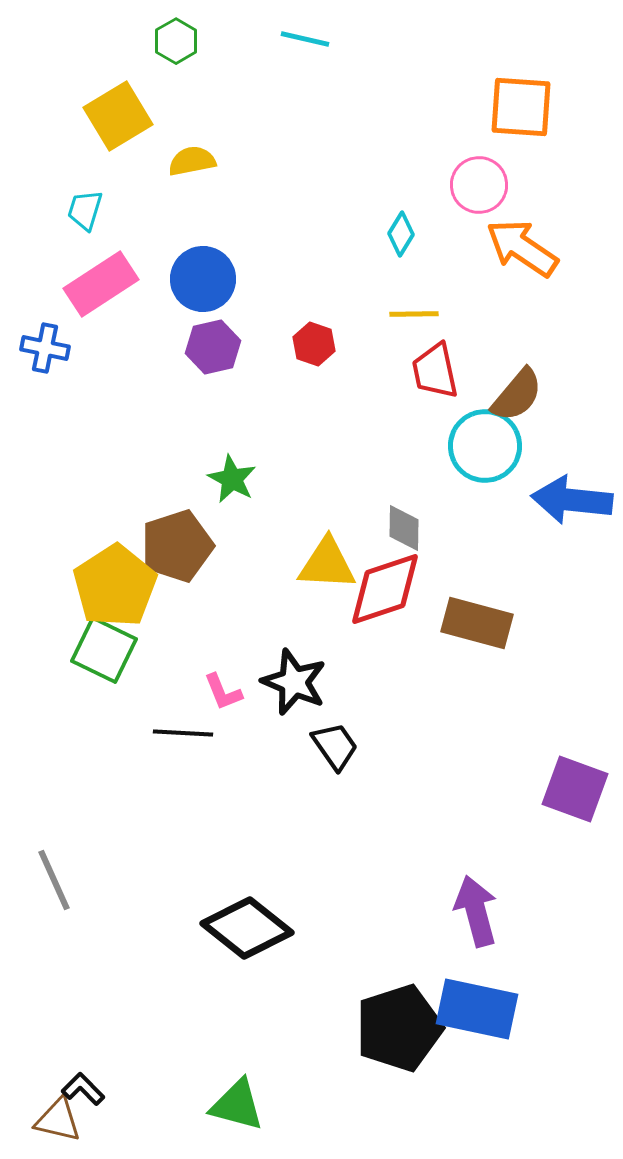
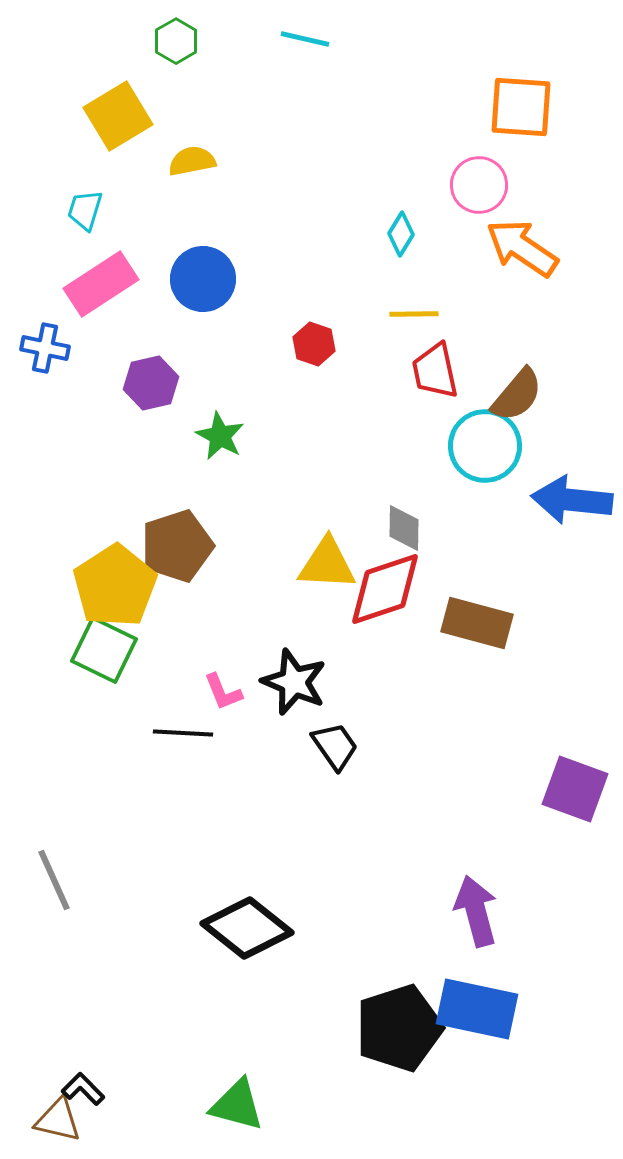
purple hexagon: moved 62 px left, 36 px down
green star: moved 12 px left, 43 px up
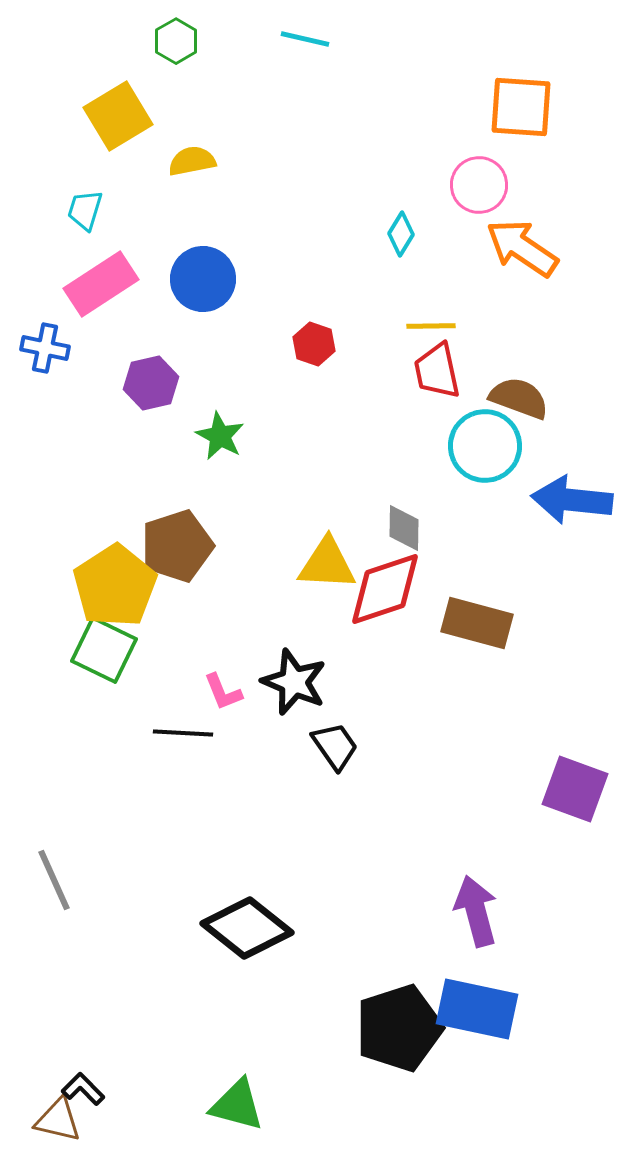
yellow line: moved 17 px right, 12 px down
red trapezoid: moved 2 px right
brown semicircle: moved 2 px right, 3 px down; rotated 110 degrees counterclockwise
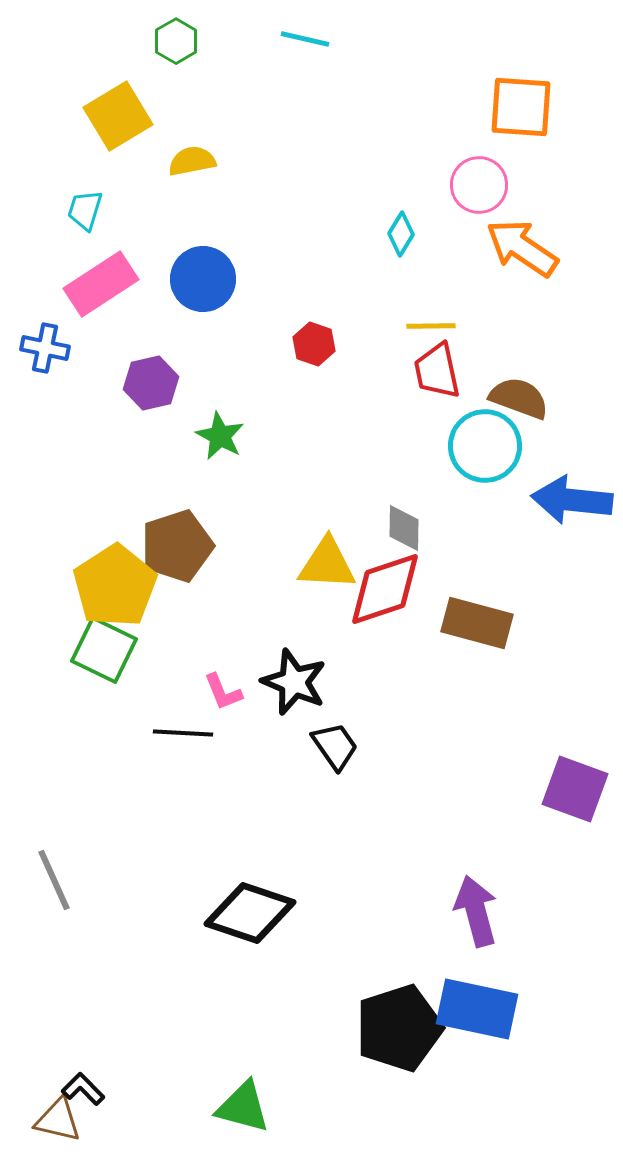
black diamond: moved 3 px right, 15 px up; rotated 20 degrees counterclockwise
green triangle: moved 6 px right, 2 px down
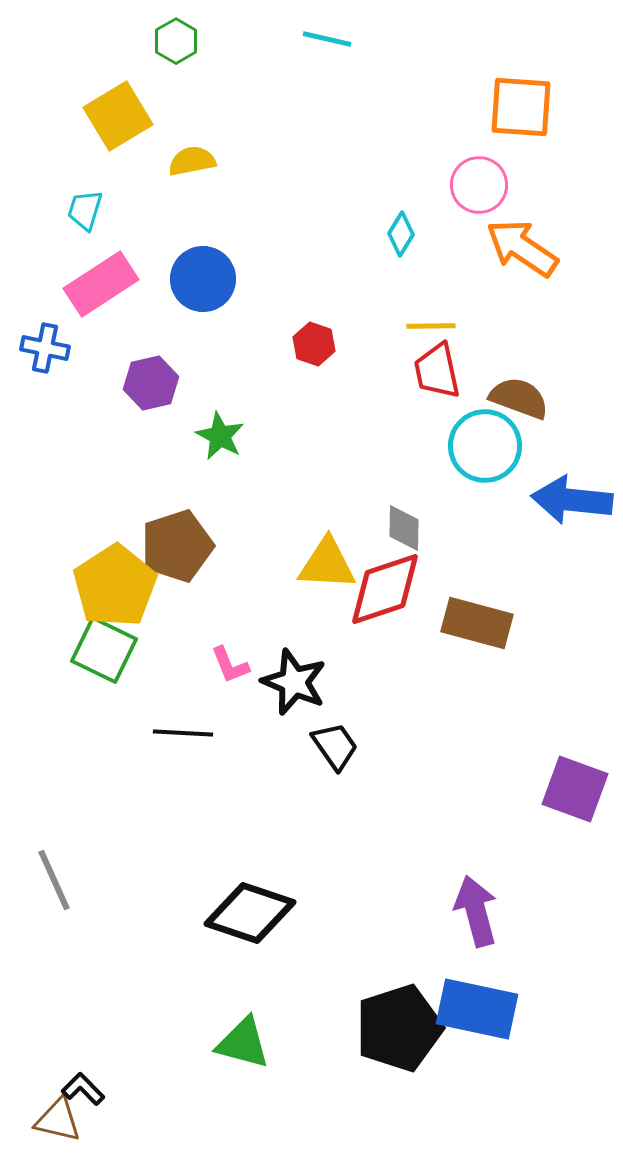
cyan line: moved 22 px right
pink L-shape: moved 7 px right, 27 px up
green triangle: moved 64 px up
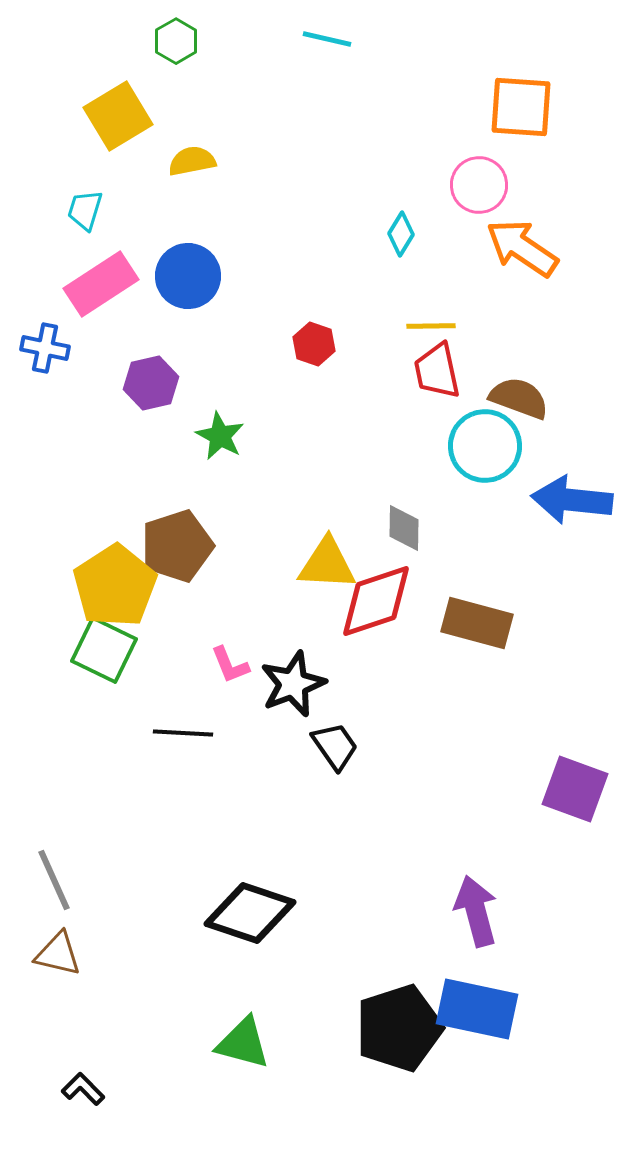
blue circle: moved 15 px left, 3 px up
red diamond: moved 9 px left, 12 px down
black star: moved 1 px left, 2 px down; rotated 28 degrees clockwise
brown triangle: moved 166 px up
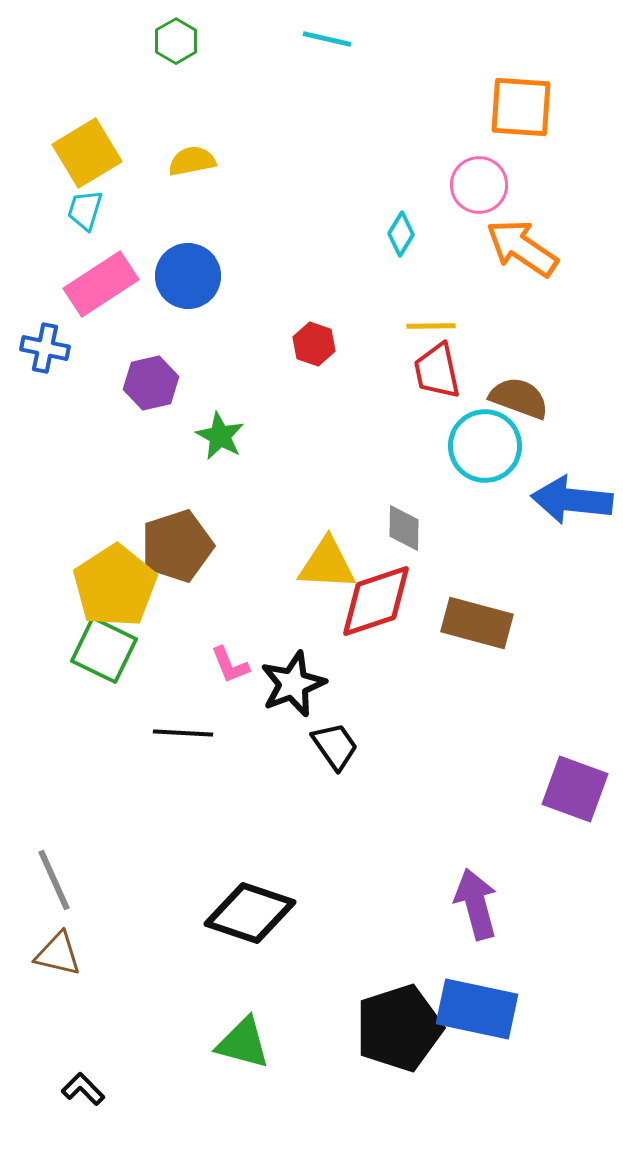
yellow square: moved 31 px left, 37 px down
purple arrow: moved 7 px up
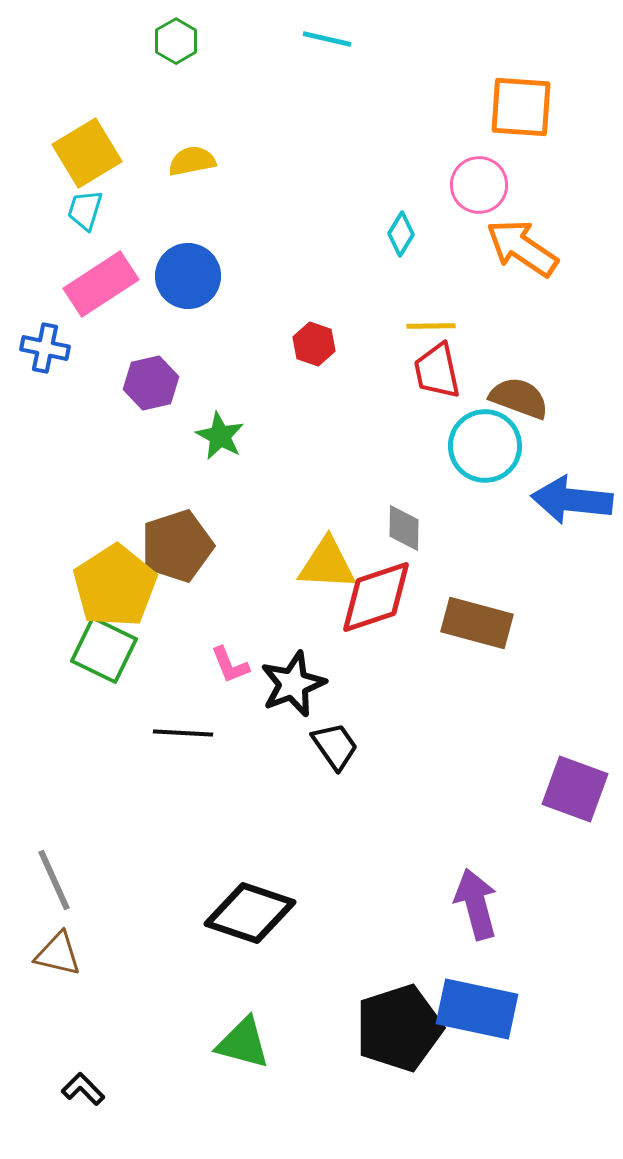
red diamond: moved 4 px up
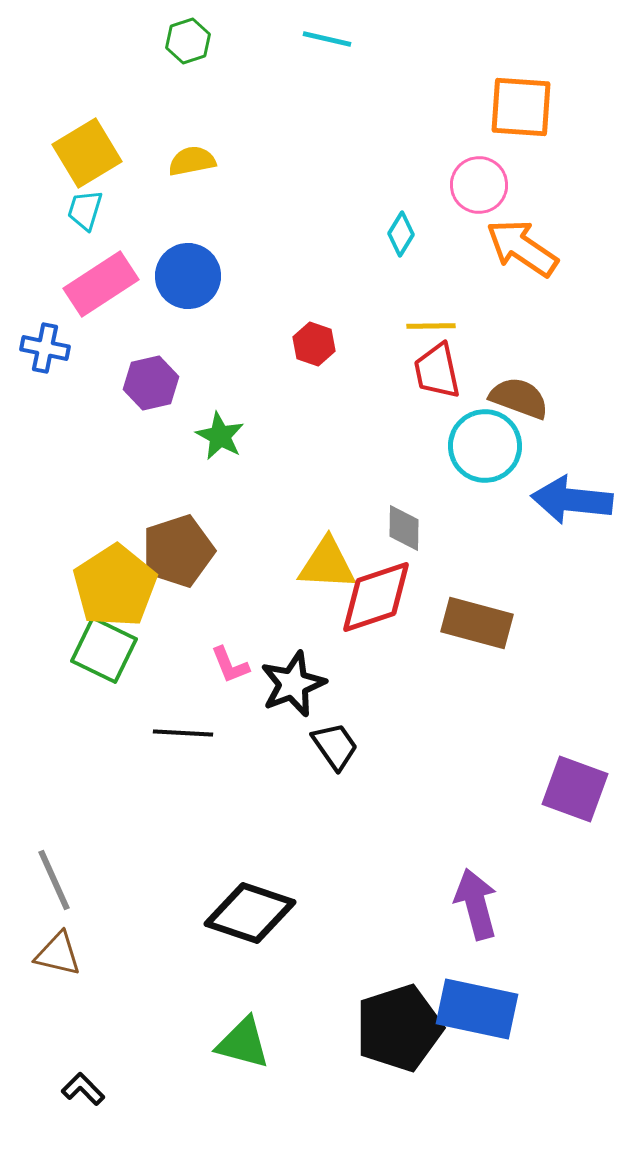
green hexagon: moved 12 px right; rotated 12 degrees clockwise
brown pentagon: moved 1 px right, 5 px down
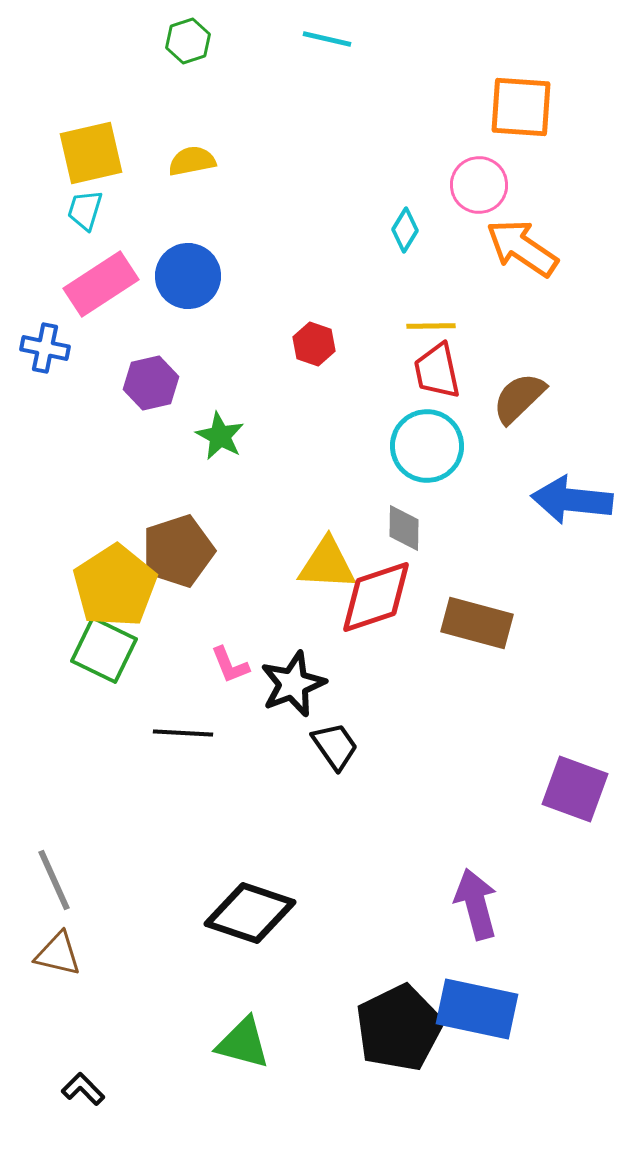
yellow square: moved 4 px right; rotated 18 degrees clockwise
cyan diamond: moved 4 px right, 4 px up
brown semicircle: rotated 64 degrees counterclockwise
cyan circle: moved 58 px left
black pentagon: rotated 8 degrees counterclockwise
